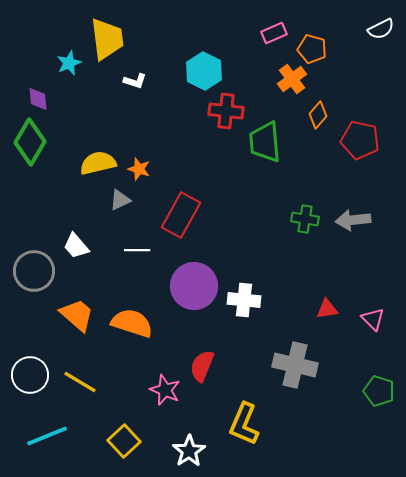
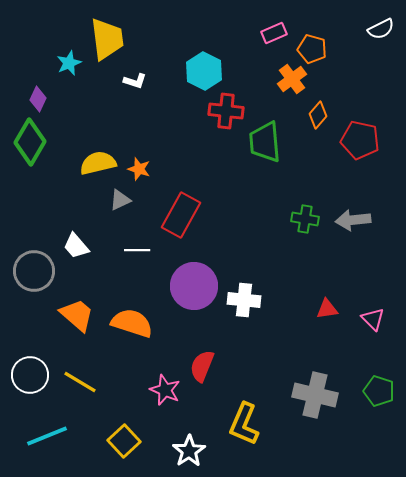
purple diamond: rotated 30 degrees clockwise
gray cross: moved 20 px right, 30 px down
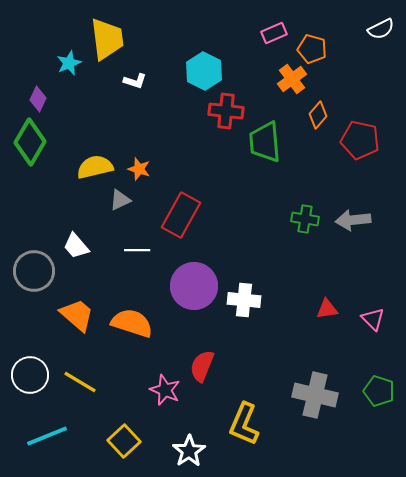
yellow semicircle: moved 3 px left, 4 px down
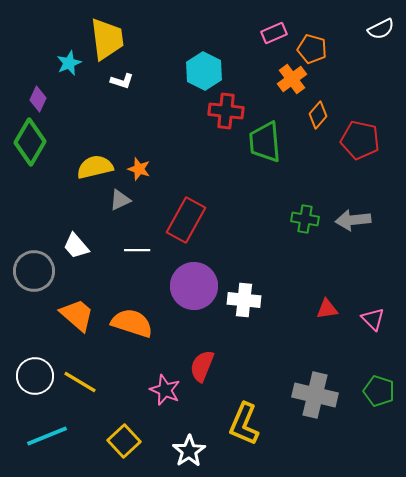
white L-shape: moved 13 px left
red rectangle: moved 5 px right, 5 px down
white circle: moved 5 px right, 1 px down
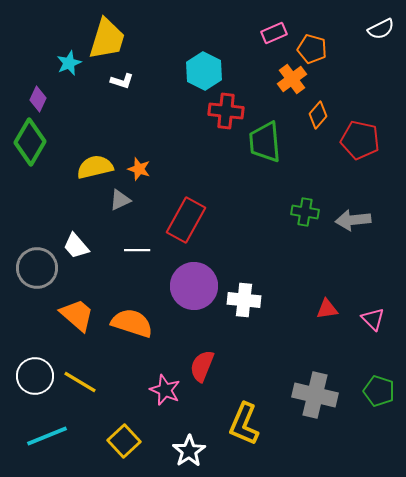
yellow trapezoid: rotated 24 degrees clockwise
green cross: moved 7 px up
gray circle: moved 3 px right, 3 px up
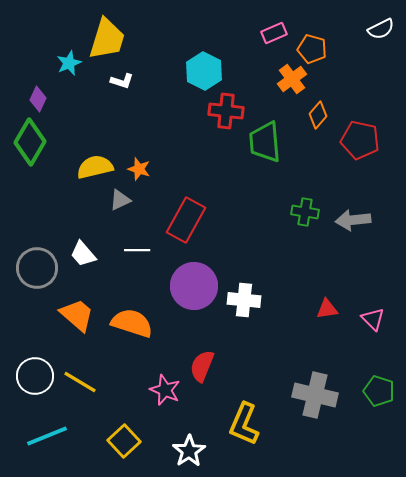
white trapezoid: moved 7 px right, 8 px down
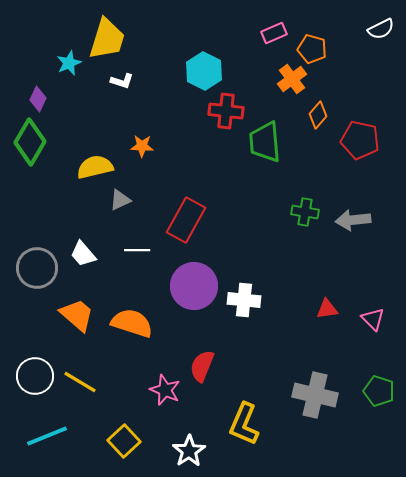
orange star: moved 3 px right, 23 px up; rotated 15 degrees counterclockwise
